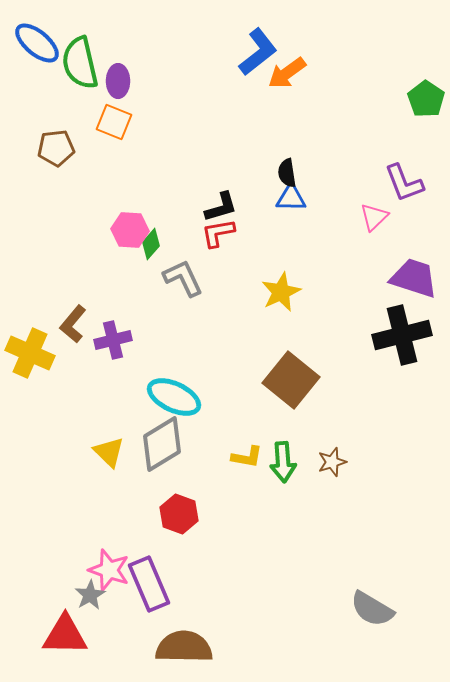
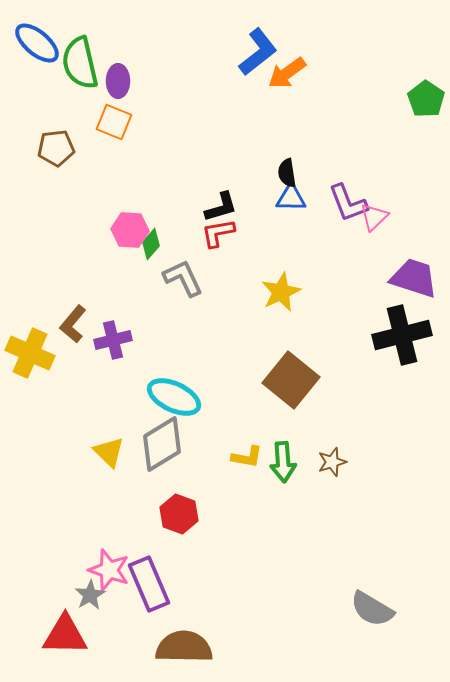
purple L-shape: moved 56 px left, 20 px down
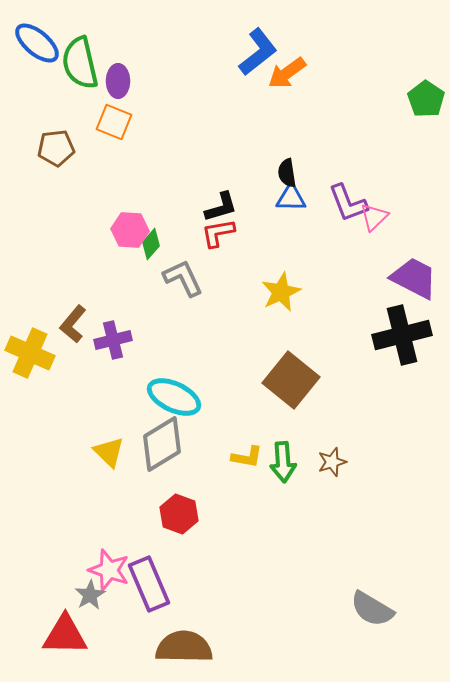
purple trapezoid: rotated 9 degrees clockwise
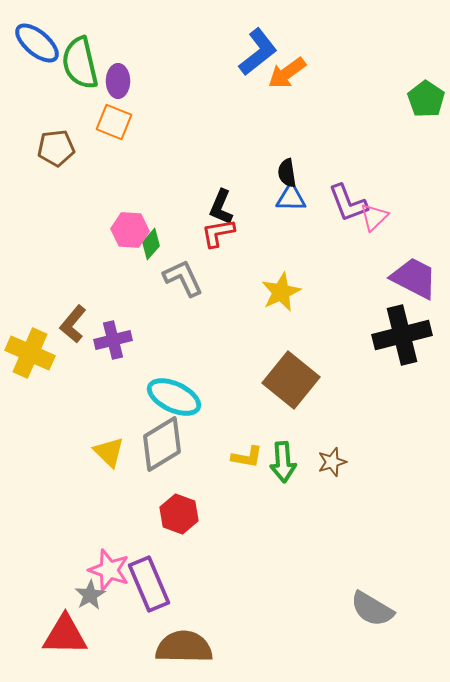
black L-shape: rotated 129 degrees clockwise
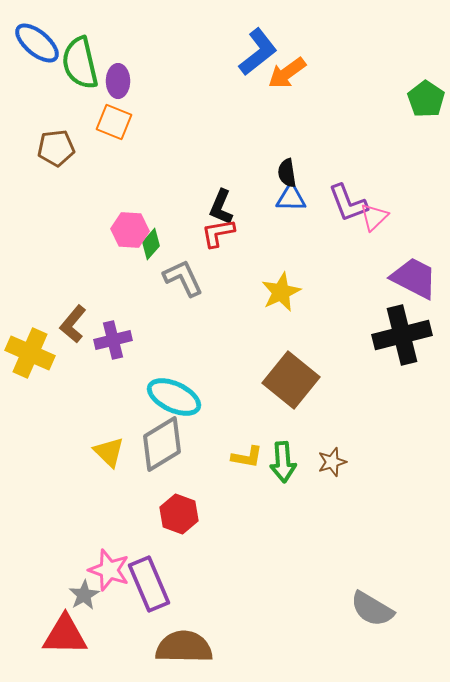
gray star: moved 6 px left
